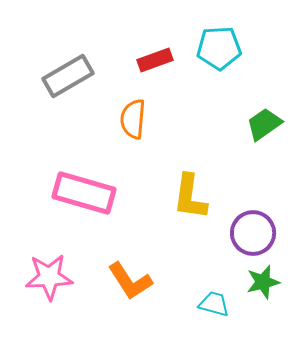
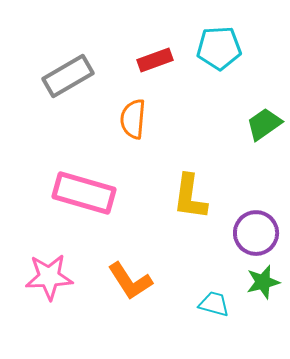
purple circle: moved 3 px right
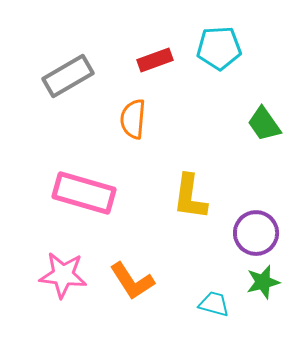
green trapezoid: rotated 90 degrees counterclockwise
pink star: moved 14 px right, 2 px up; rotated 9 degrees clockwise
orange L-shape: moved 2 px right
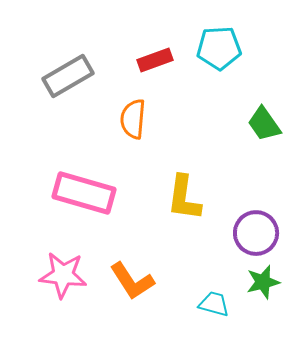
yellow L-shape: moved 6 px left, 1 px down
